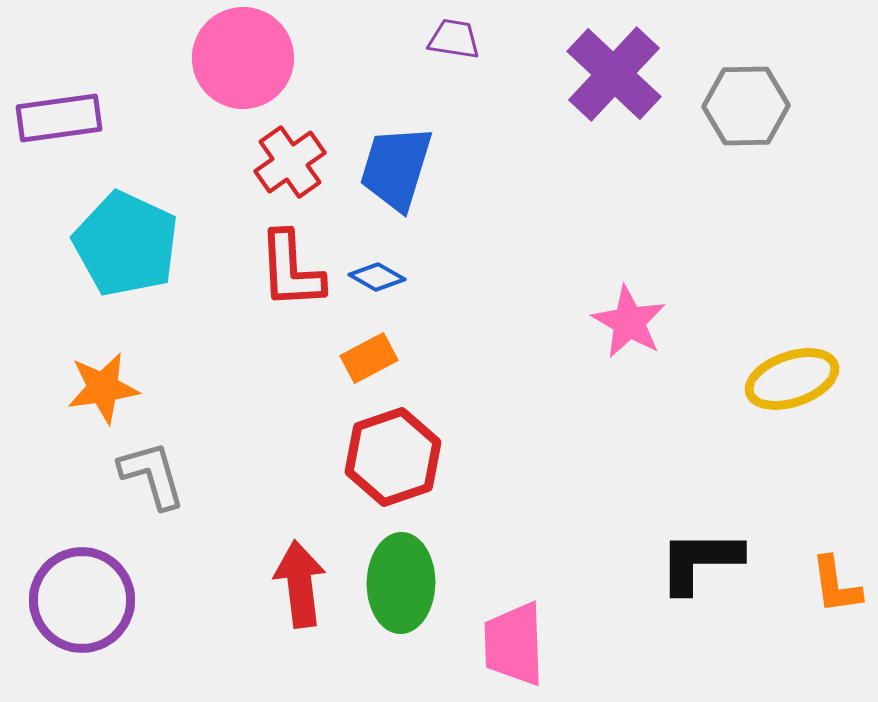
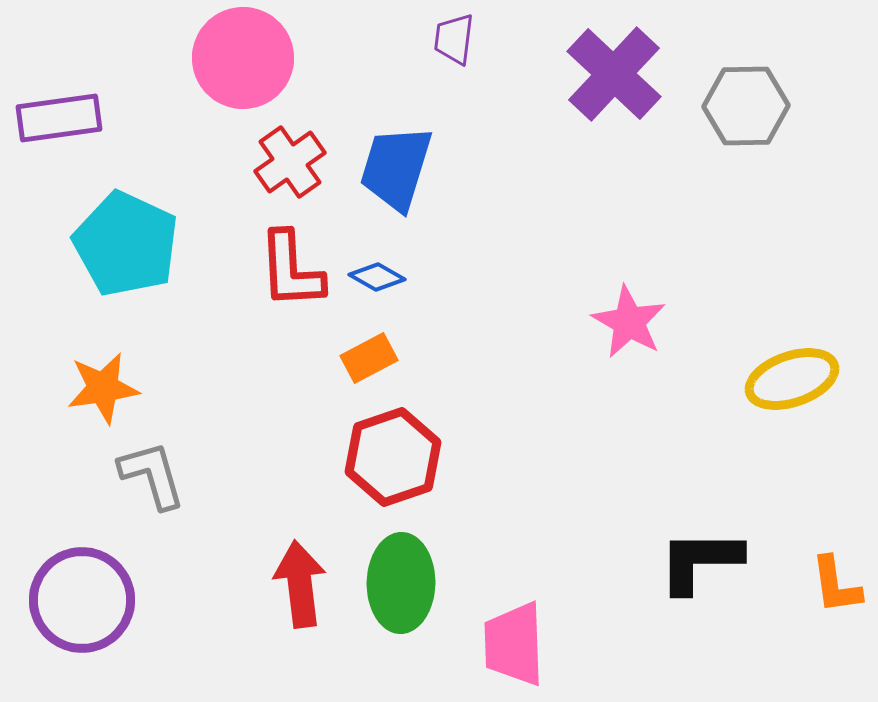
purple trapezoid: rotated 92 degrees counterclockwise
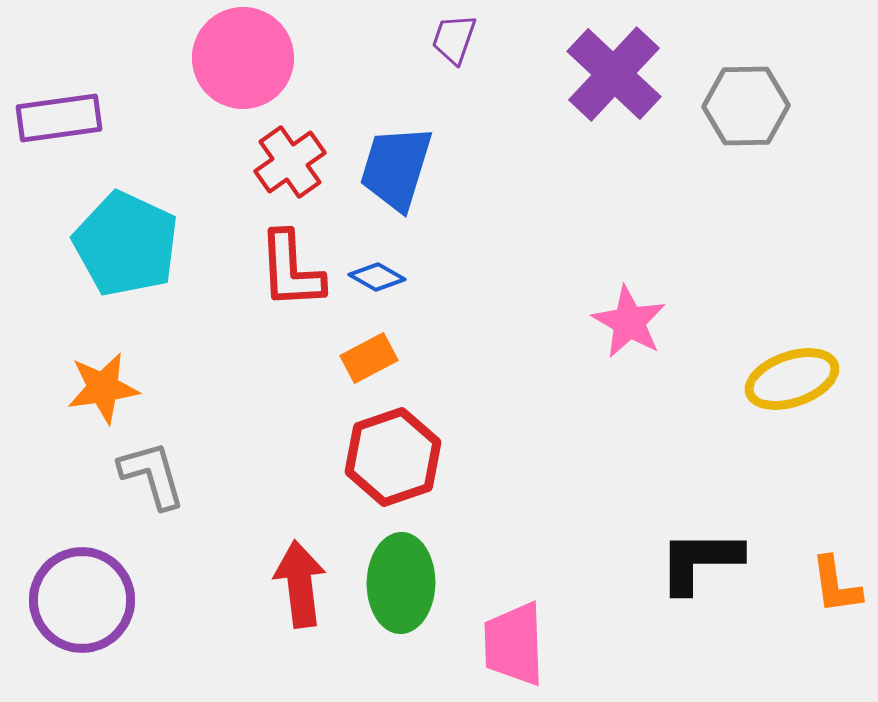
purple trapezoid: rotated 12 degrees clockwise
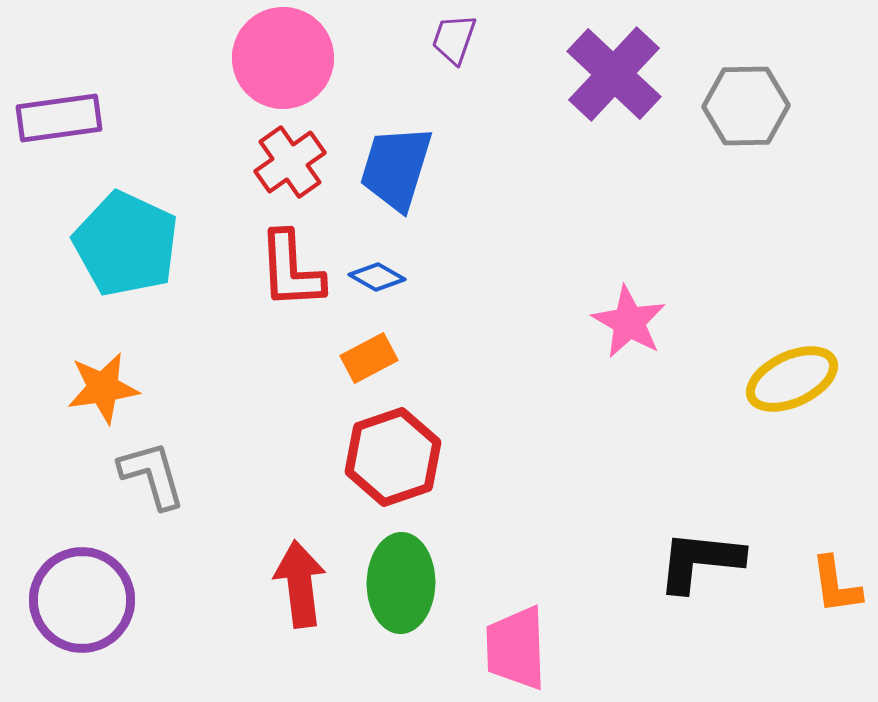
pink circle: moved 40 px right
yellow ellipse: rotated 6 degrees counterclockwise
black L-shape: rotated 6 degrees clockwise
pink trapezoid: moved 2 px right, 4 px down
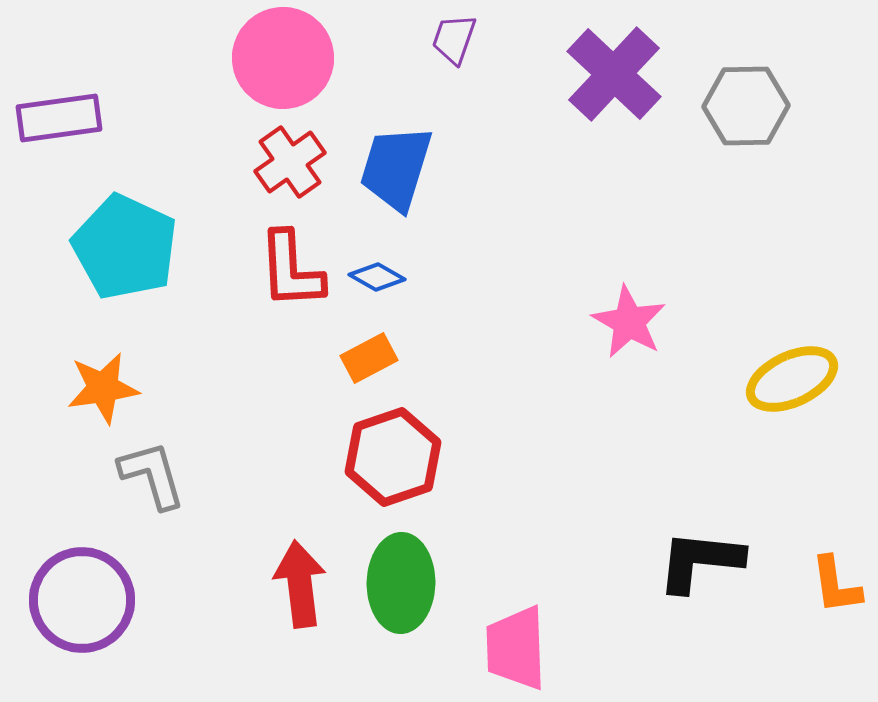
cyan pentagon: moved 1 px left, 3 px down
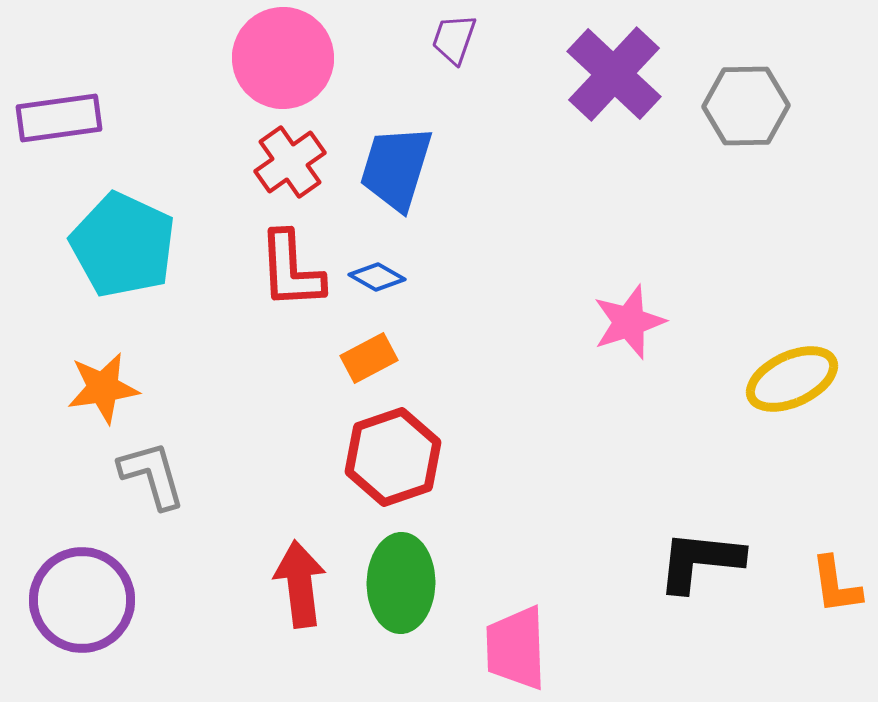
cyan pentagon: moved 2 px left, 2 px up
pink star: rotated 24 degrees clockwise
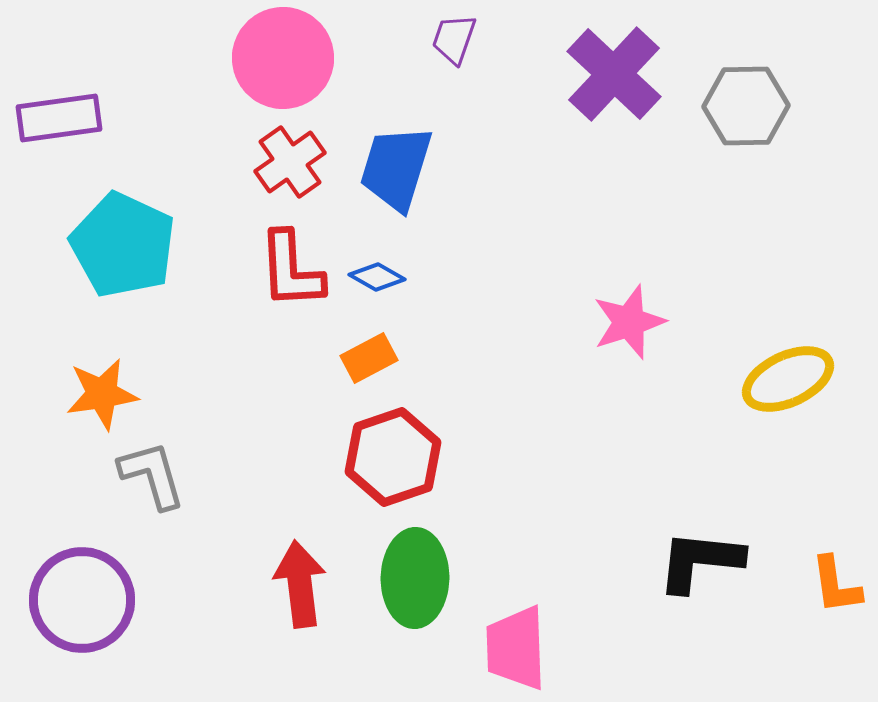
yellow ellipse: moved 4 px left
orange star: moved 1 px left, 6 px down
green ellipse: moved 14 px right, 5 px up
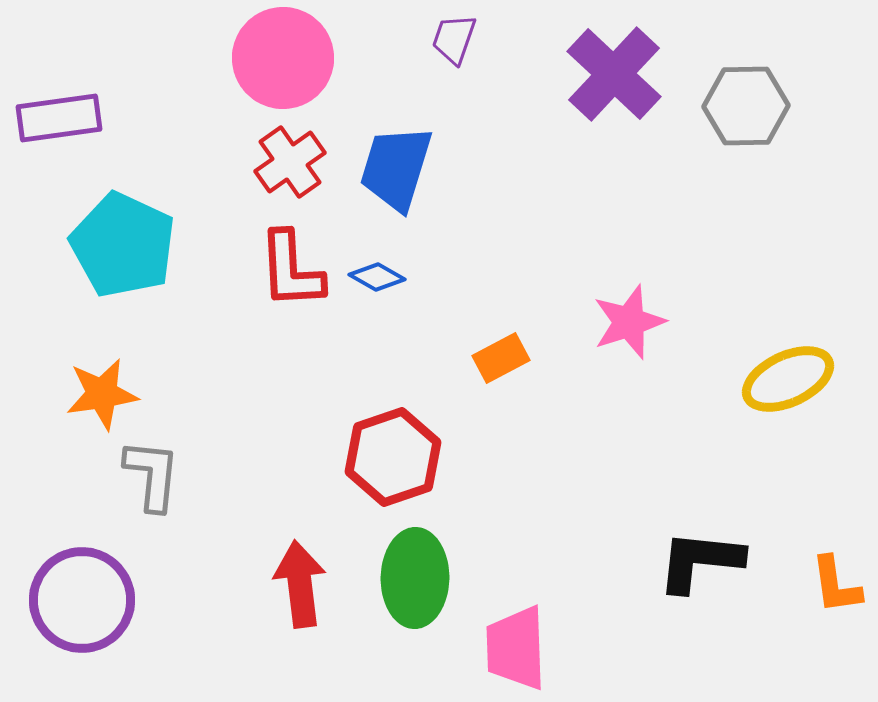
orange rectangle: moved 132 px right
gray L-shape: rotated 22 degrees clockwise
